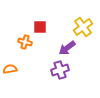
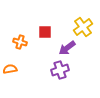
red square: moved 5 px right, 5 px down
orange cross: moved 5 px left
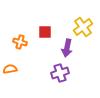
purple arrow: rotated 42 degrees counterclockwise
purple cross: moved 3 px down
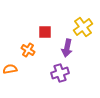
orange cross: moved 8 px right, 8 px down; rotated 16 degrees clockwise
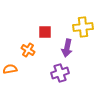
yellow cross: rotated 30 degrees clockwise
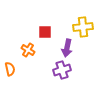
orange semicircle: rotated 88 degrees clockwise
purple cross: moved 2 px right, 3 px up
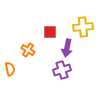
red square: moved 5 px right
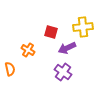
red square: moved 1 px right; rotated 16 degrees clockwise
purple arrow: rotated 54 degrees clockwise
purple cross: moved 1 px right, 2 px down; rotated 36 degrees counterclockwise
